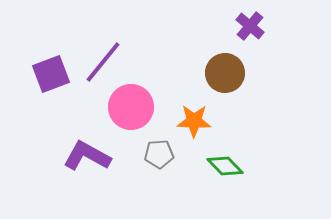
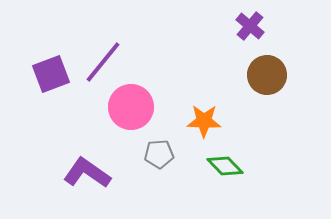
brown circle: moved 42 px right, 2 px down
orange star: moved 10 px right
purple L-shape: moved 17 px down; rotated 6 degrees clockwise
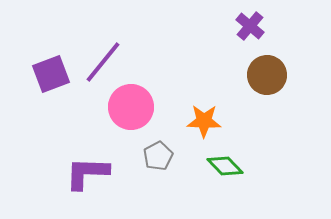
gray pentagon: moved 1 px left, 2 px down; rotated 24 degrees counterclockwise
purple L-shape: rotated 33 degrees counterclockwise
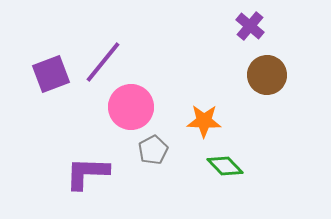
gray pentagon: moved 5 px left, 6 px up
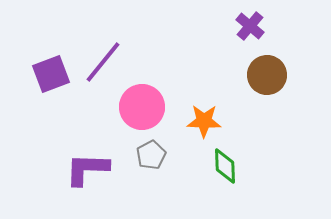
pink circle: moved 11 px right
gray pentagon: moved 2 px left, 5 px down
green diamond: rotated 42 degrees clockwise
purple L-shape: moved 4 px up
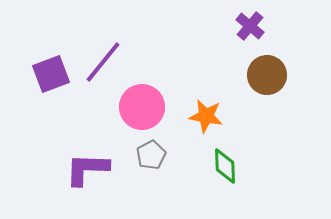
orange star: moved 2 px right, 5 px up; rotated 8 degrees clockwise
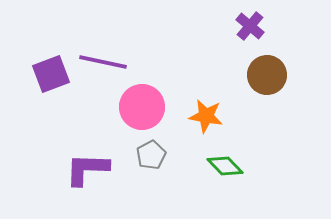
purple line: rotated 63 degrees clockwise
green diamond: rotated 42 degrees counterclockwise
